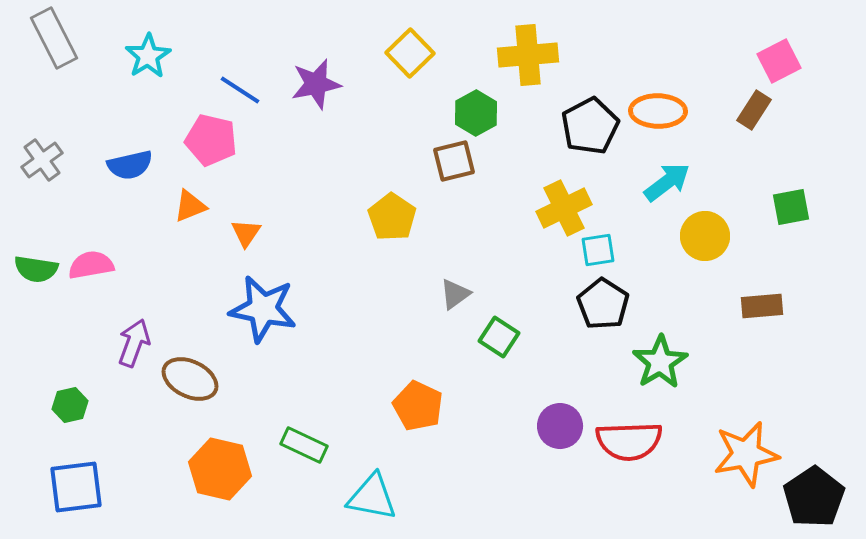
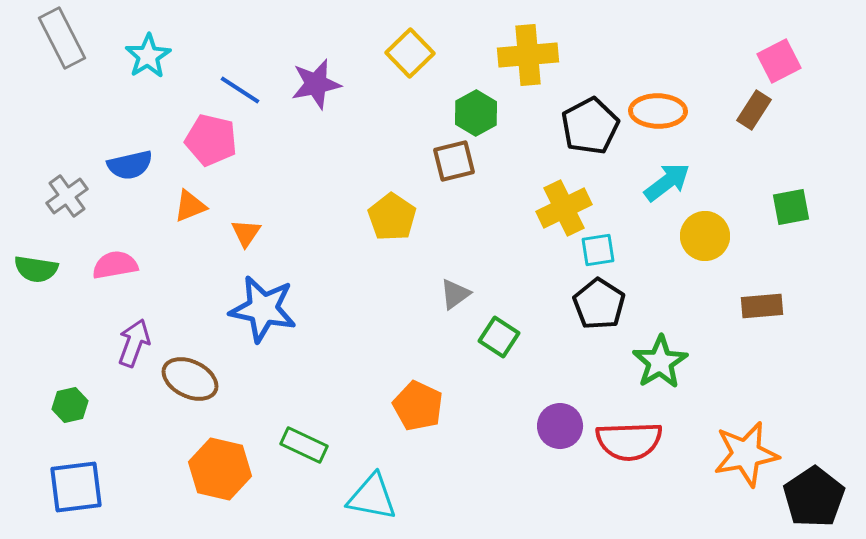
gray rectangle at (54, 38): moved 8 px right
gray cross at (42, 160): moved 25 px right, 36 px down
pink semicircle at (91, 265): moved 24 px right
black pentagon at (603, 304): moved 4 px left
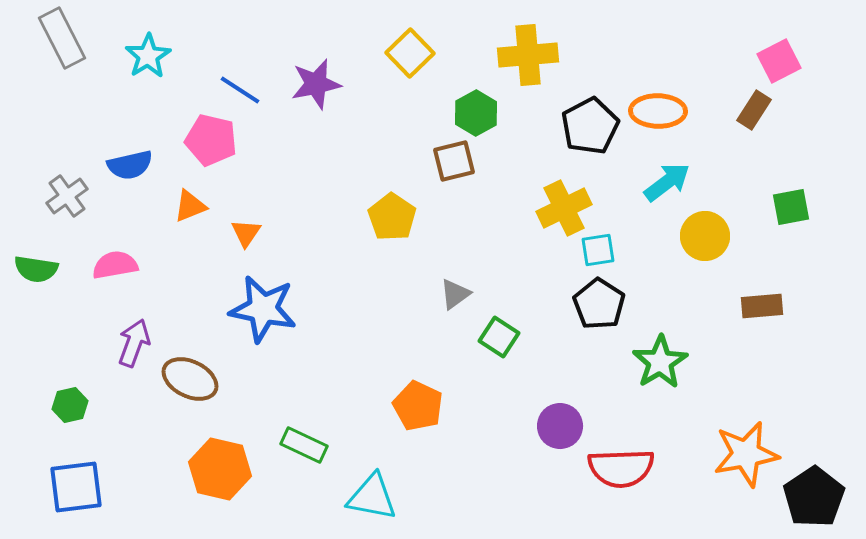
red semicircle at (629, 441): moved 8 px left, 27 px down
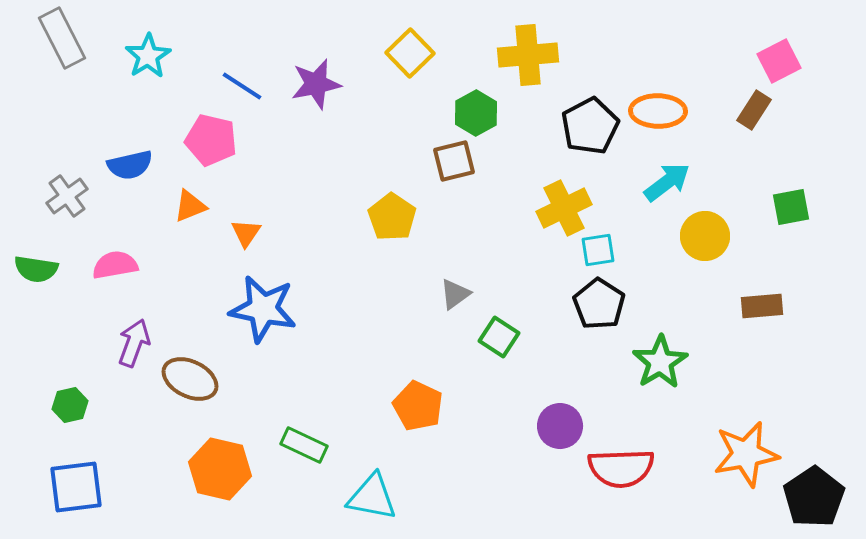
blue line at (240, 90): moved 2 px right, 4 px up
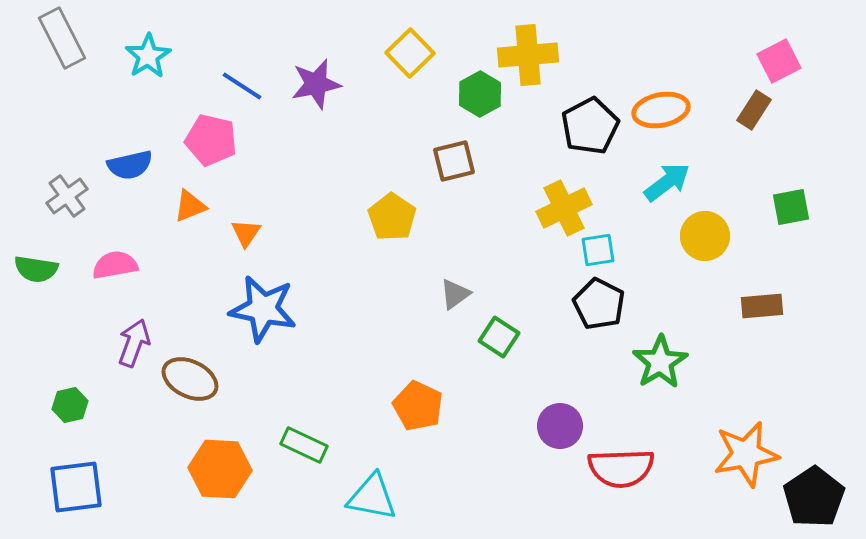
orange ellipse at (658, 111): moved 3 px right, 1 px up; rotated 12 degrees counterclockwise
green hexagon at (476, 113): moved 4 px right, 19 px up
black pentagon at (599, 304): rotated 6 degrees counterclockwise
orange hexagon at (220, 469): rotated 10 degrees counterclockwise
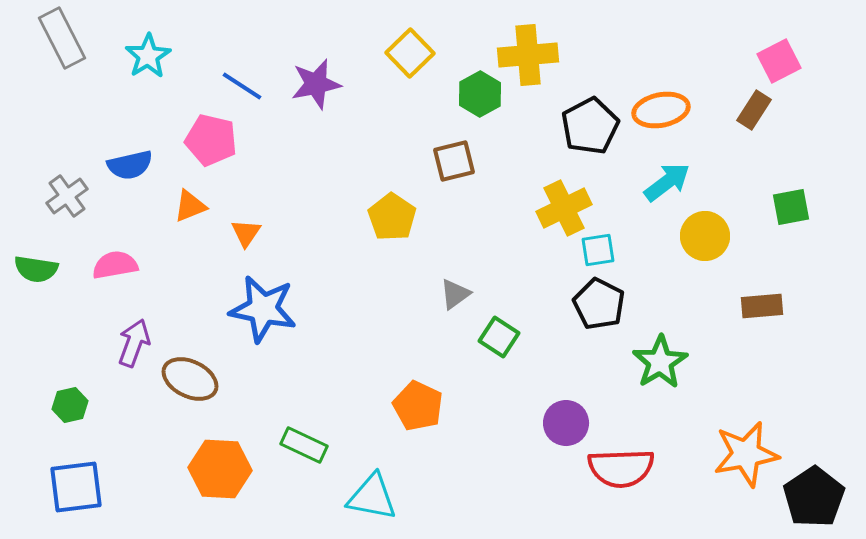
purple circle at (560, 426): moved 6 px right, 3 px up
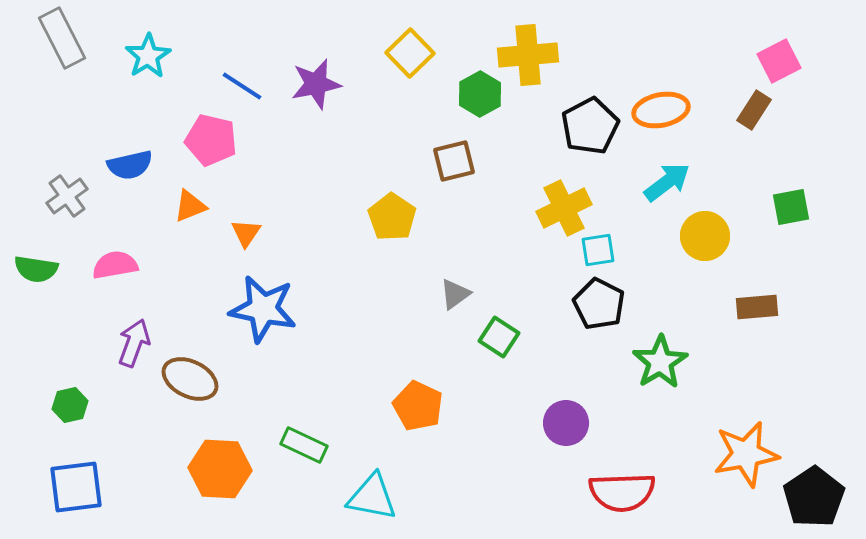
brown rectangle at (762, 306): moved 5 px left, 1 px down
red semicircle at (621, 468): moved 1 px right, 24 px down
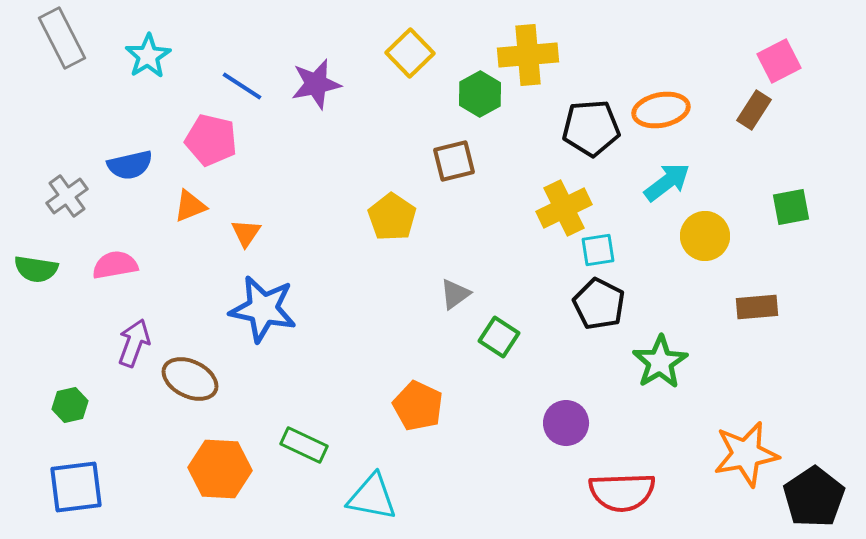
black pentagon at (590, 126): moved 1 px right, 2 px down; rotated 24 degrees clockwise
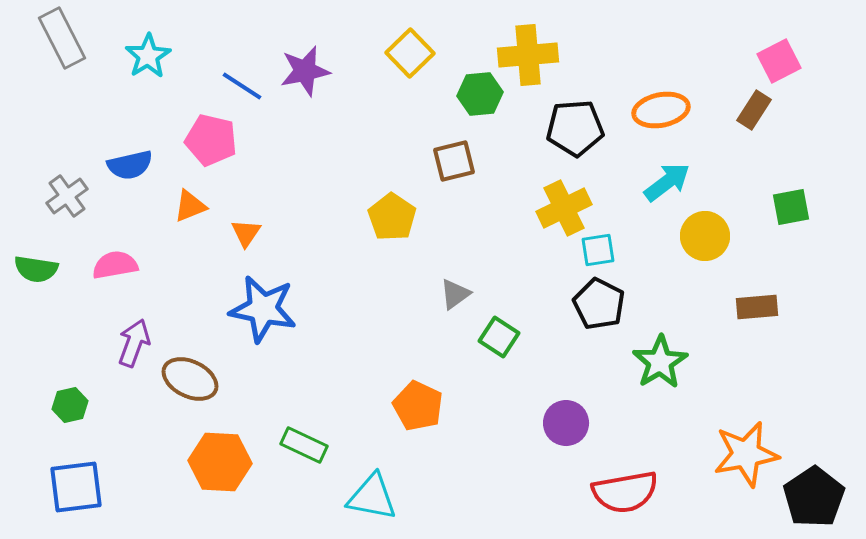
purple star at (316, 84): moved 11 px left, 13 px up
green hexagon at (480, 94): rotated 24 degrees clockwise
black pentagon at (591, 128): moved 16 px left
orange hexagon at (220, 469): moved 7 px up
red semicircle at (622, 492): moved 3 px right; rotated 8 degrees counterclockwise
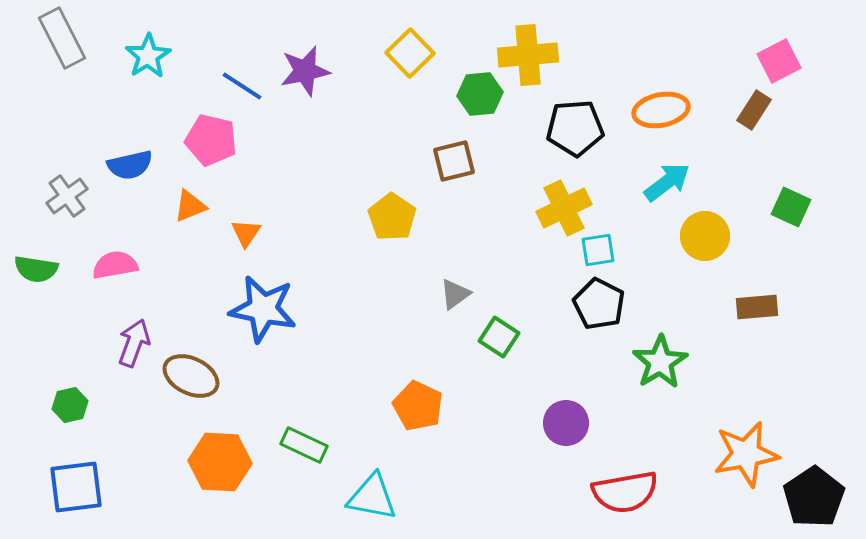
green square at (791, 207): rotated 36 degrees clockwise
brown ellipse at (190, 379): moved 1 px right, 3 px up
